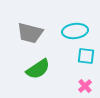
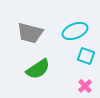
cyan ellipse: rotated 15 degrees counterclockwise
cyan square: rotated 12 degrees clockwise
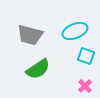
gray trapezoid: moved 2 px down
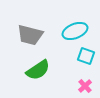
green semicircle: moved 1 px down
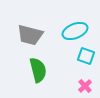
green semicircle: rotated 70 degrees counterclockwise
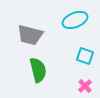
cyan ellipse: moved 11 px up
cyan square: moved 1 px left
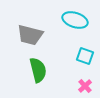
cyan ellipse: rotated 40 degrees clockwise
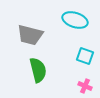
pink cross: rotated 24 degrees counterclockwise
